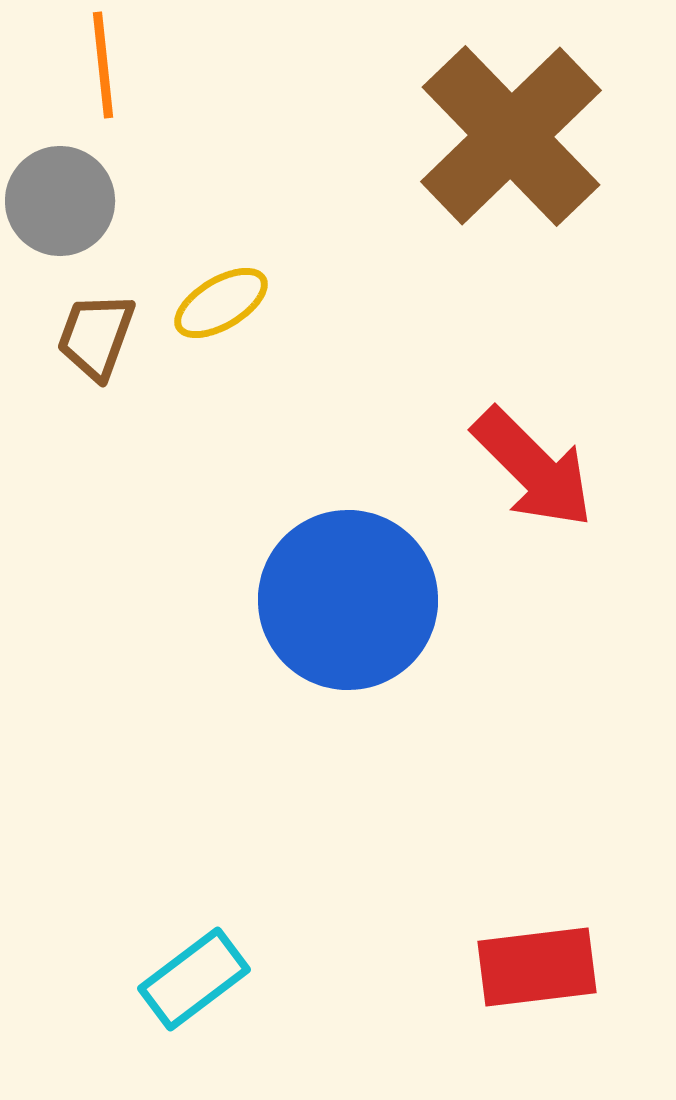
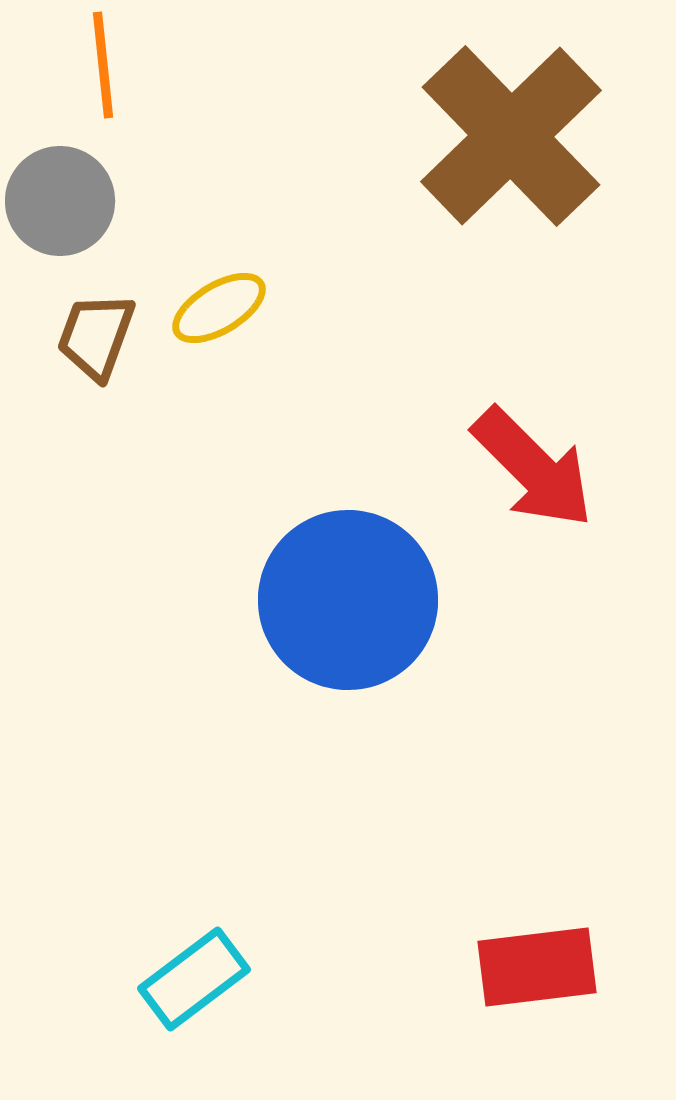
yellow ellipse: moved 2 px left, 5 px down
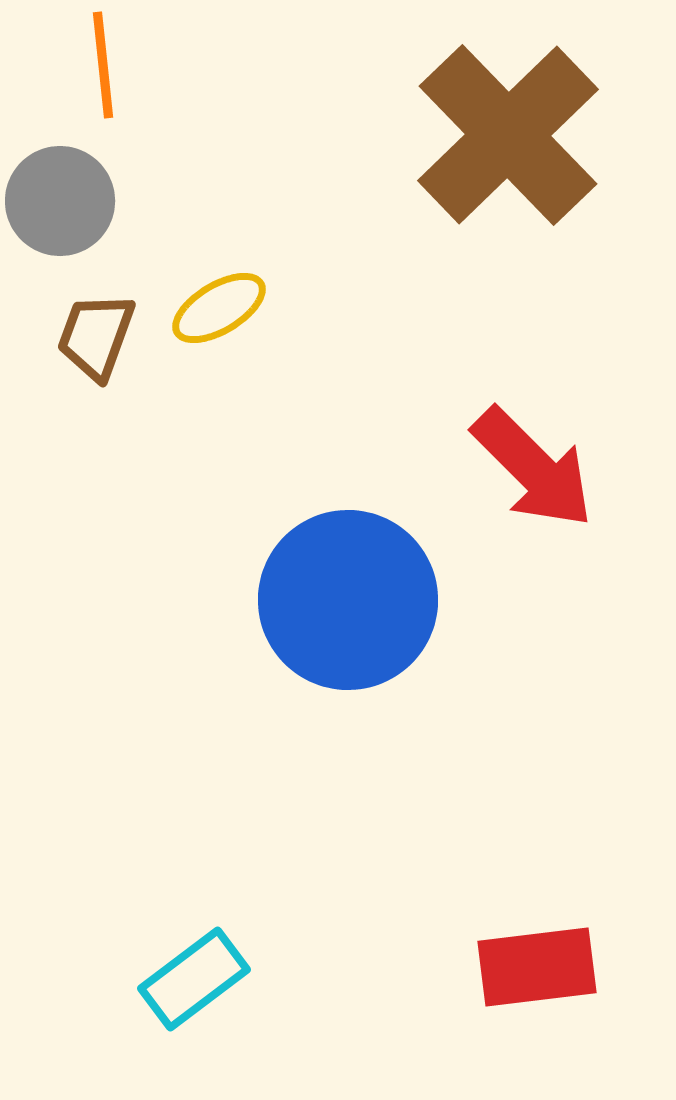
brown cross: moved 3 px left, 1 px up
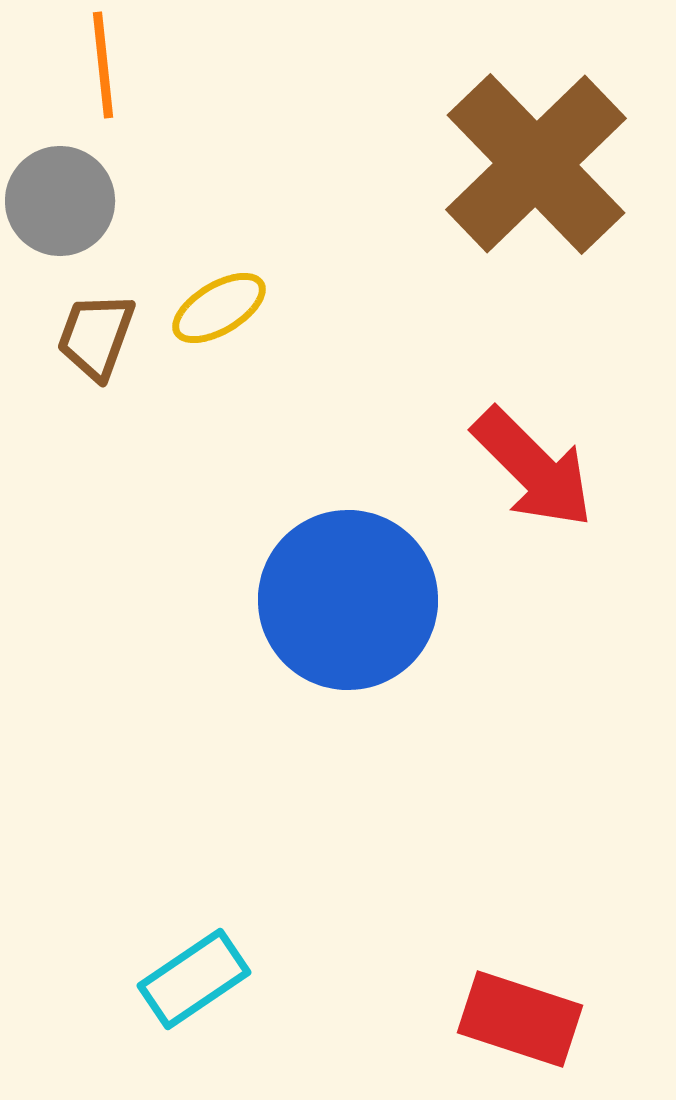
brown cross: moved 28 px right, 29 px down
red rectangle: moved 17 px left, 52 px down; rotated 25 degrees clockwise
cyan rectangle: rotated 3 degrees clockwise
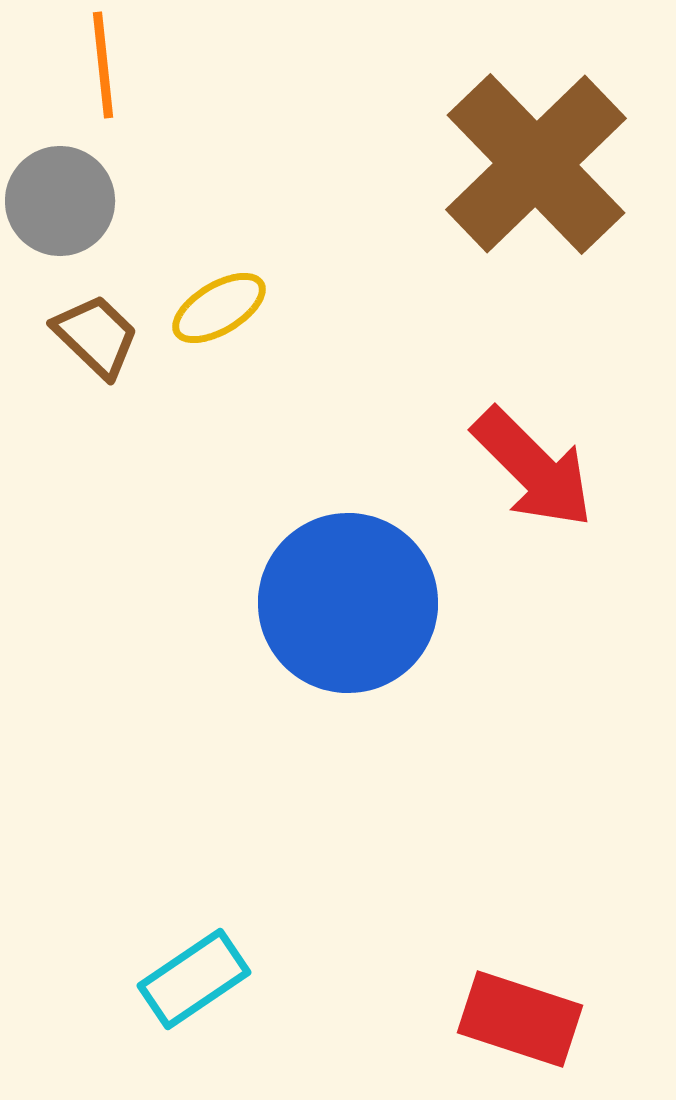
brown trapezoid: rotated 114 degrees clockwise
blue circle: moved 3 px down
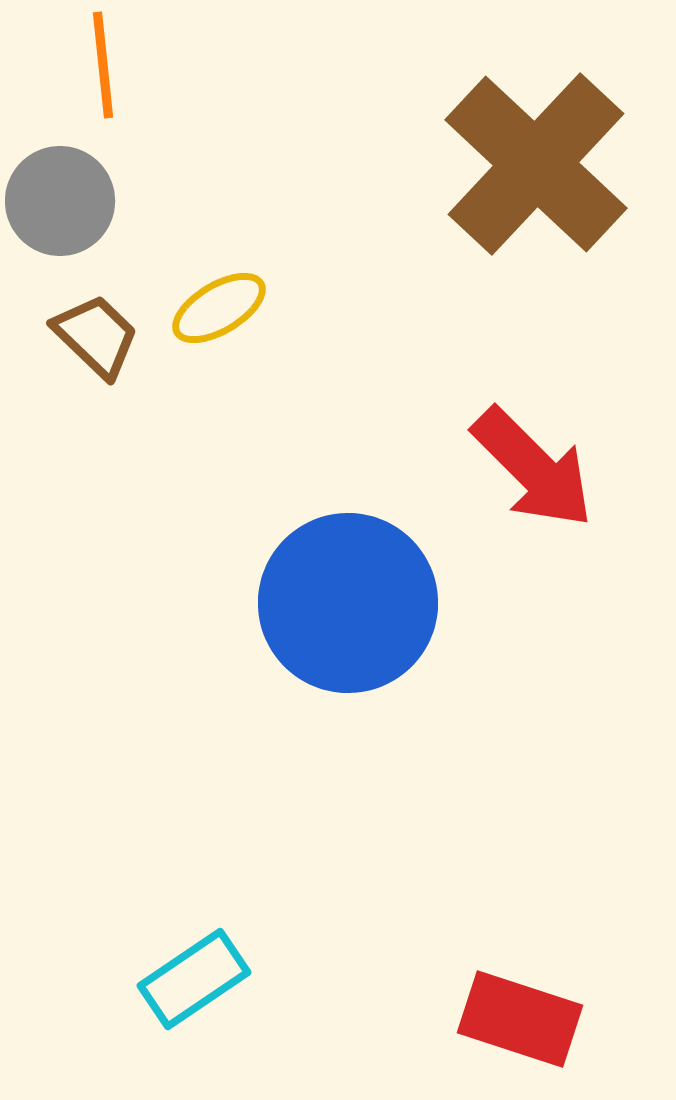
brown cross: rotated 3 degrees counterclockwise
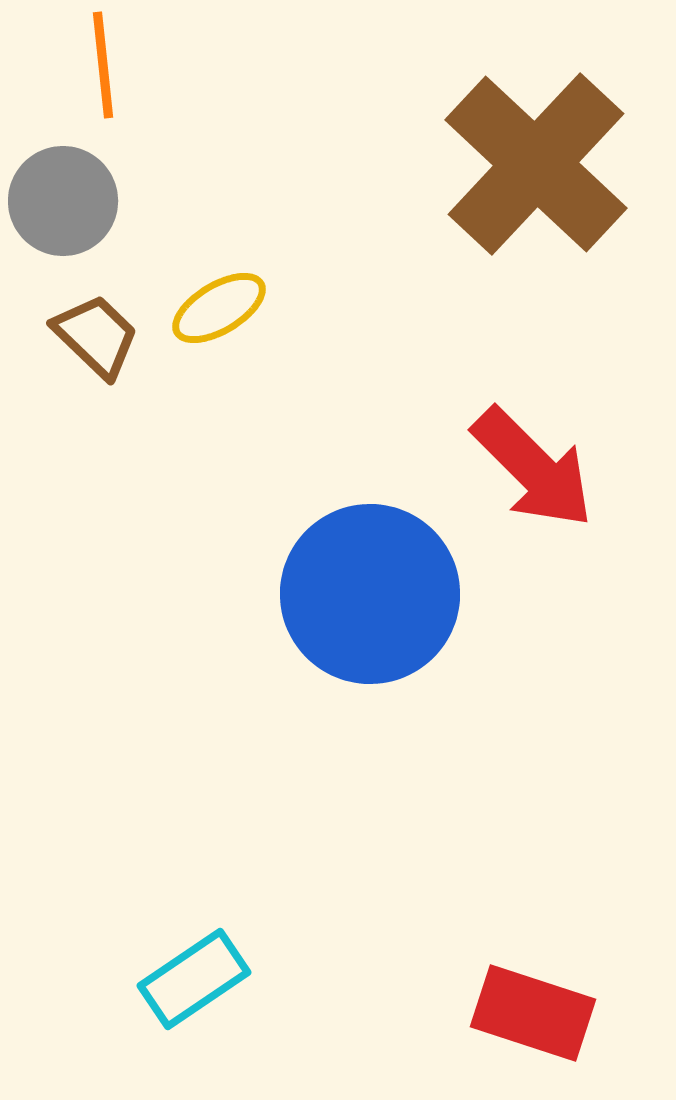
gray circle: moved 3 px right
blue circle: moved 22 px right, 9 px up
red rectangle: moved 13 px right, 6 px up
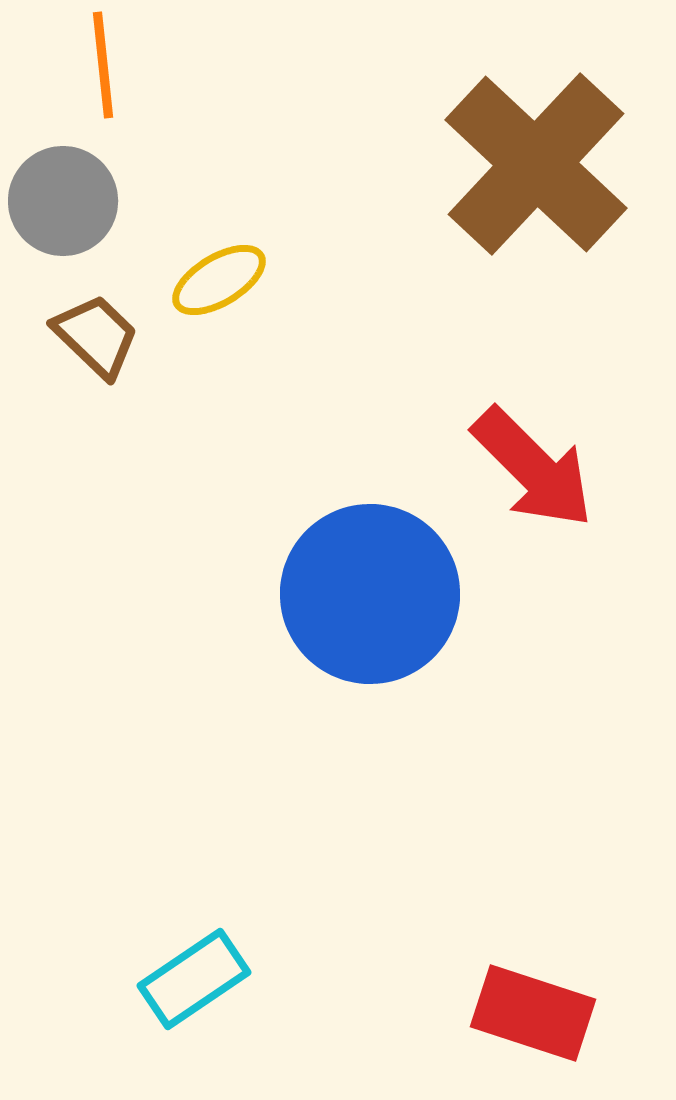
yellow ellipse: moved 28 px up
